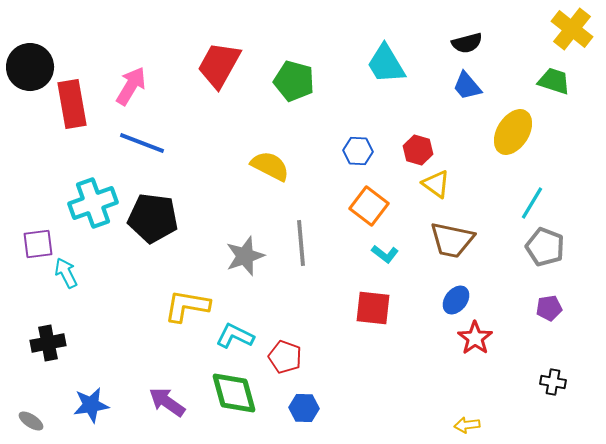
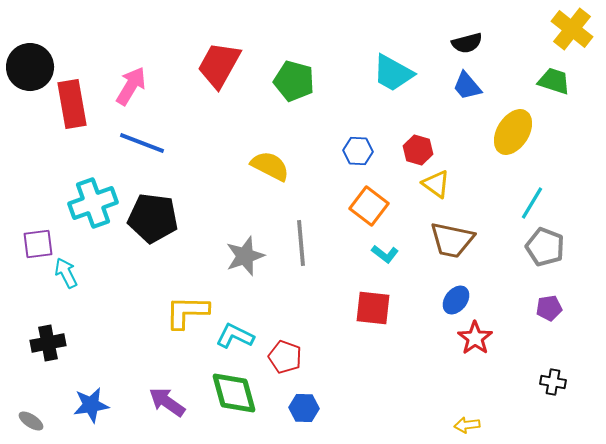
cyan trapezoid at (386, 64): moved 7 px right, 9 px down; rotated 30 degrees counterclockwise
yellow L-shape at (187, 306): moved 6 px down; rotated 9 degrees counterclockwise
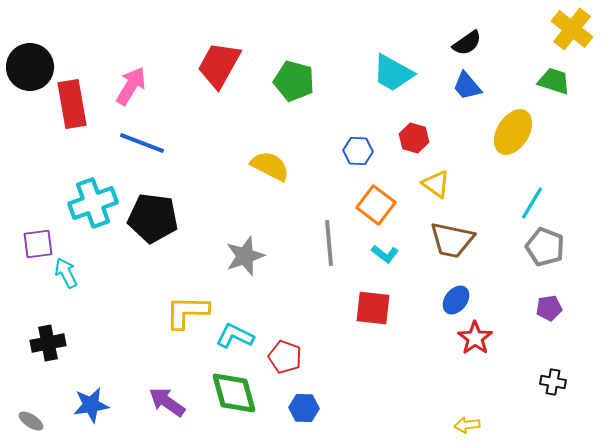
black semicircle at (467, 43): rotated 20 degrees counterclockwise
red hexagon at (418, 150): moved 4 px left, 12 px up
orange square at (369, 206): moved 7 px right, 1 px up
gray line at (301, 243): moved 28 px right
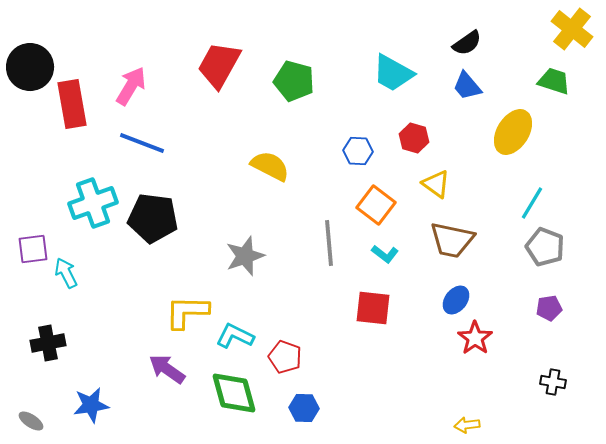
purple square at (38, 244): moved 5 px left, 5 px down
purple arrow at (167, 402): moved 33 px up
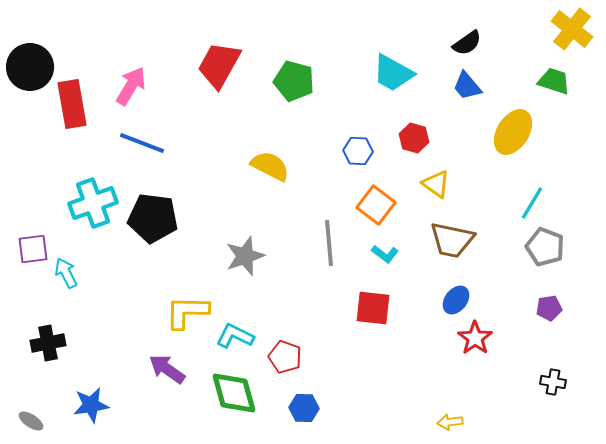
yellow arrow at (467, 425): moved 17 px left, 3 px up
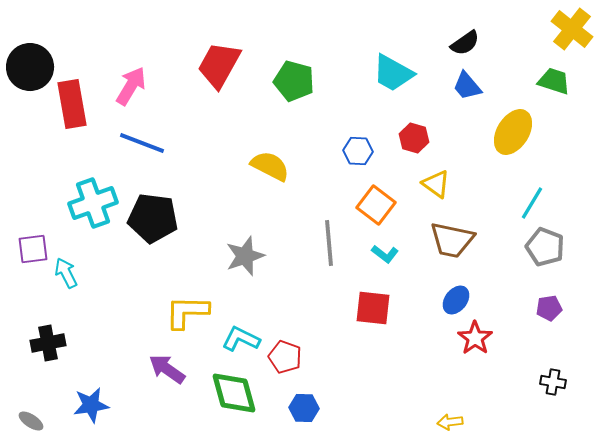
black semicircle at (467, 43): moved 2 px left
cyan L-shape at (235, 336): moved 6 px right, 3 px down
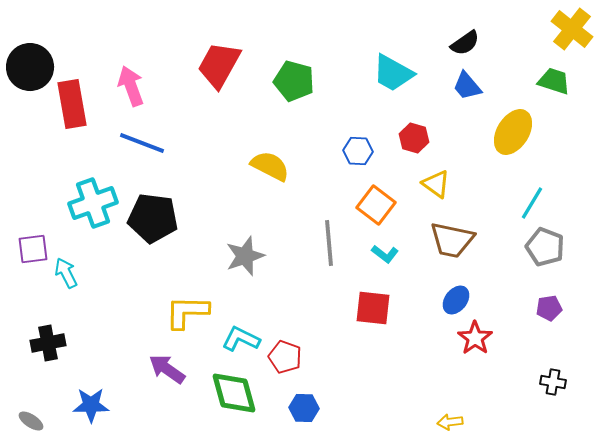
pink arrow at (131, 86): rotated 51 degrees counterclockwise
blue star at (91, 405): rotated 9 degrees clockwise
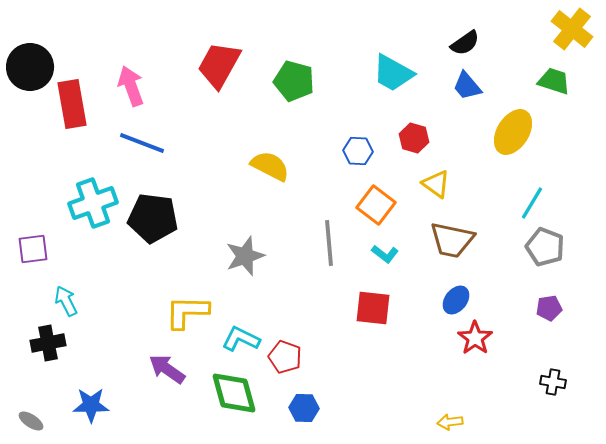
cyan arrow at (66, 273): moved 28 px down
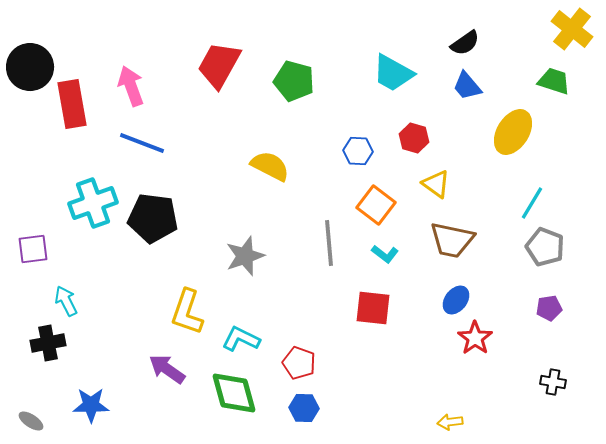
yellow L-shape at (187, 312): rotated 72 degrees counterclockwise
red pentagon at (285, 357): moved 14 px right, 6 px down
